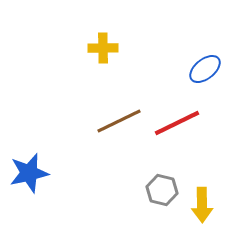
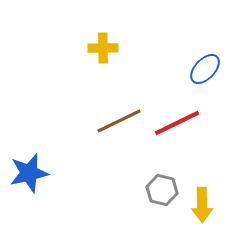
blue ellipse: rotated 8 degrees counterclockwise
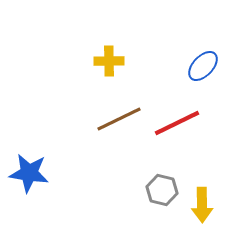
yellow cross: moved 6 px right, 13 px down
blue ellipse: moved 2 px left, 3 px up
brown line: moved 2 px up
blue star: rotated 21 degrees clockwise
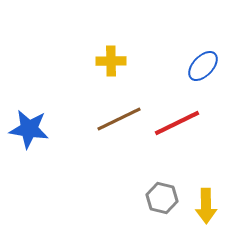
yellow cross: moved 2 px right
blue star: moved 44 px up
gray hexagon: moved 8 px down
yellow arrow: moved 4 px right, 1 px down
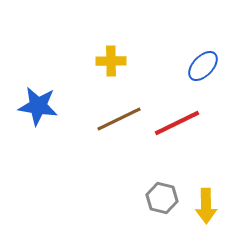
blue star: moved 9 px right, 23 px up
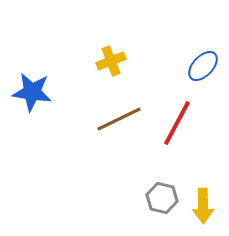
yellow cross: rotated 20 degrees counterclockwise
blue star: moved 6 px left, 14 px up
red line: rotated 36 degrees counterclockwise
yellow arrow: moved 3 px left
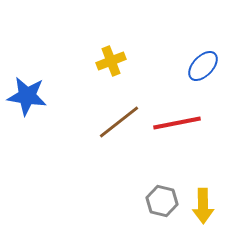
blue star: moved 5 px left, 4 px down
brown line: moved 3 px down; rotated 12 degrees counterclockwise
red line: rotated 51 degrees clockwise
gray hexagon: moved 3 px down
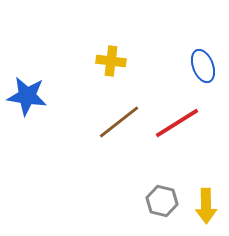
yellow cross: rotated 28 degrees clockwise
blue ellipse: rotated 64 degrees counterclockwise
red line: rotated 21 degrees counterclockwise
yellow arrow: moved 3 px right
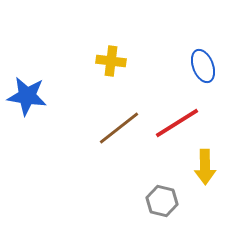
brown line: moved 6 px down
yellow arrow: moved 1 px left, 39 px up
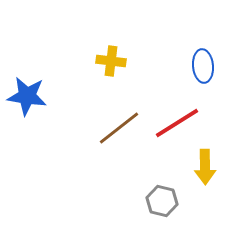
blue ellipse: rotated 16 degrees clockwise
